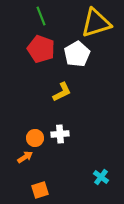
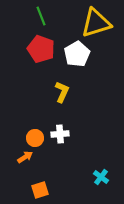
yellow L-shape: rotated 40 degrees counterclockwise
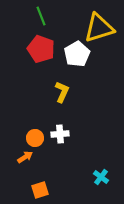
yellow triangle: moved 3 px right, 5 px down
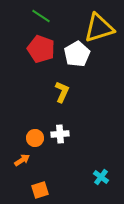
green line: rotated 36 degrees counterclockwise
orange arrow: moved 3 px left, 3 px down
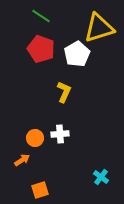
yellow L-shape: moved 2 px right
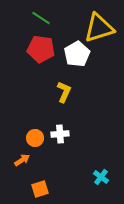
green line: moved 2 px down
red pentagon: rotated 12 degrees counterclockwise
orange square: moved 1 px up
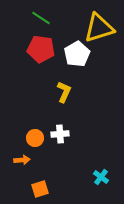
orange arrow: rotated 28 degrees clockwise
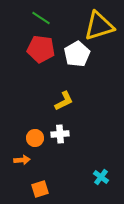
yellow triangle: moved 2 px up
yellow L-shape: moved 9 px down; rotated 40 degrees clockwise
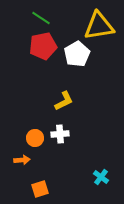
yellow triangle: rotated 8 degrees clockwise
red pentagon: moved 2 px right, 3 px up; rotated 20 degrees counterclockwise
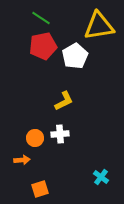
white pentagon: moved 2 px left, 2 px down
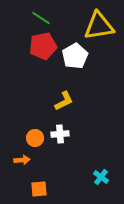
orange square: moved 1 px left; rotated 12 degrees clockwise
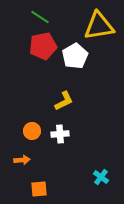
green line: moved 1 px left, 1 px up
orange circle: moved 3 px left, 7 px up
